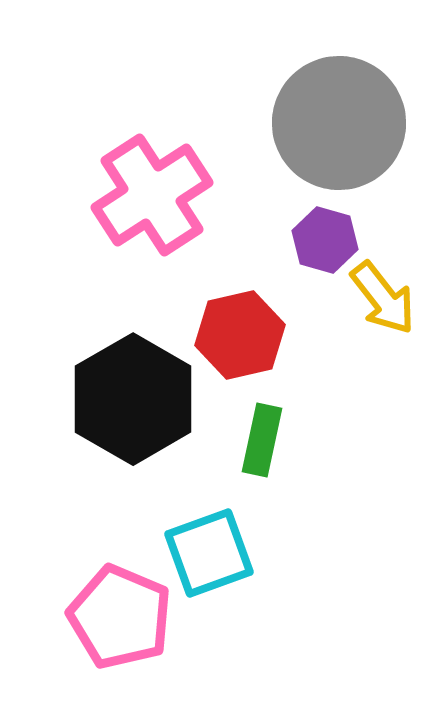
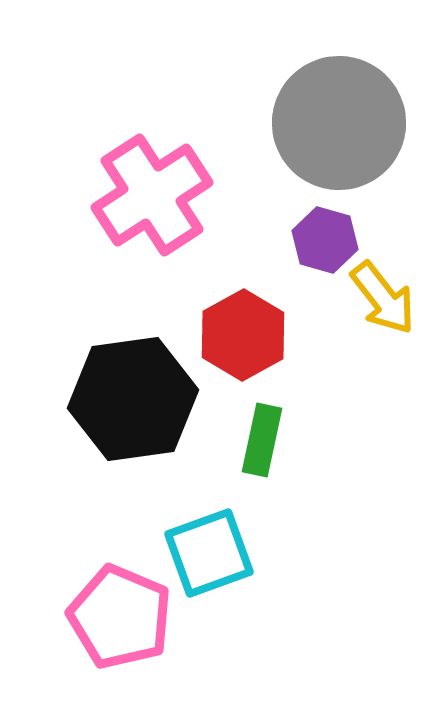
red hexagon: moved 3 px right; rotated 16 degrees counterclockwise
black hexagon: rotated 22 degrees clockwise
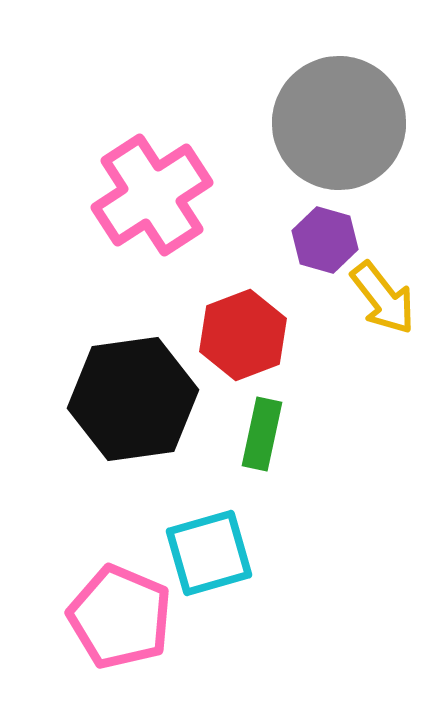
red hexagon: rotated 8 degrees clockwise
green rectangle: moved 6 px up
cyan square: rotated 4 degrees clockwise
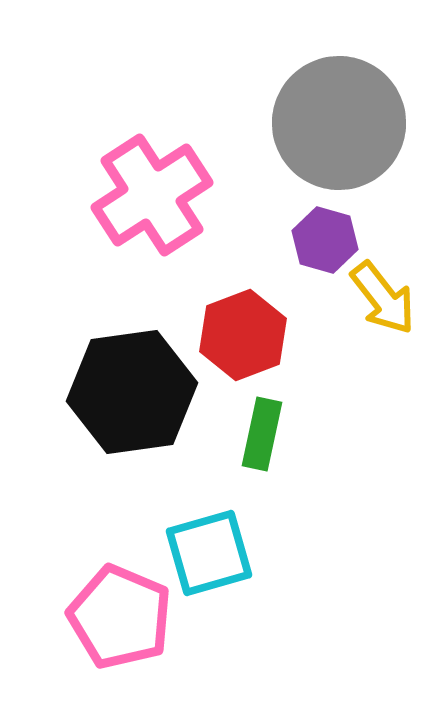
black hexagon: moved 1 px left, 7 px up
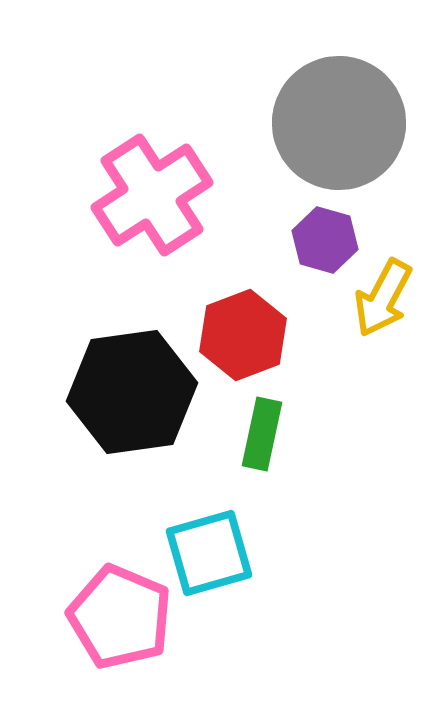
yellow arrow: rotated 66 degrees clockwise
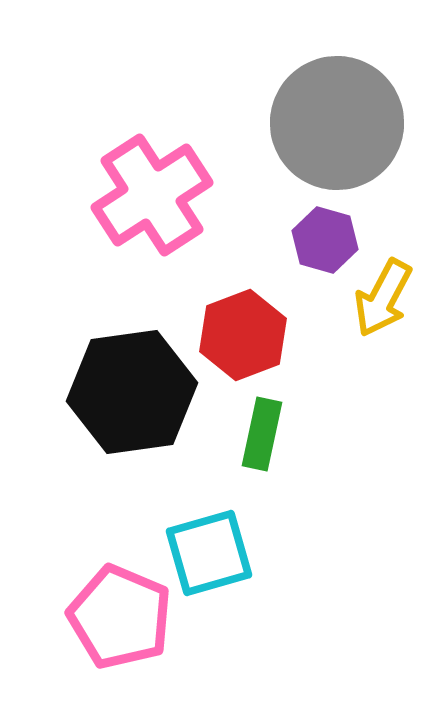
gray circle: moved 2 px left
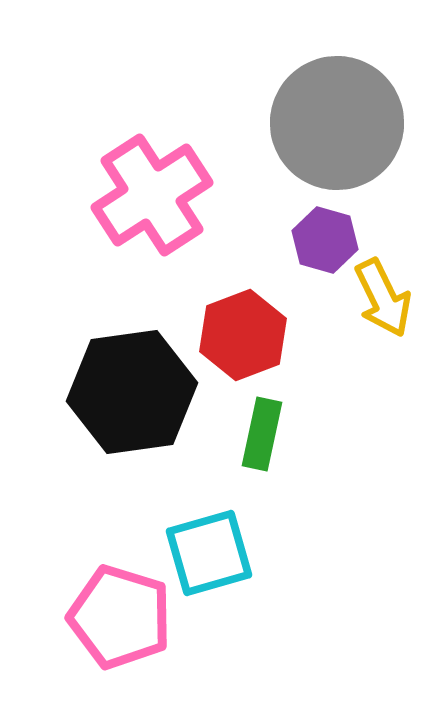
yellow arrow: rotated 54 degrees counterclockwise
pink pentagon: rotated 6 degrees counterclockwise
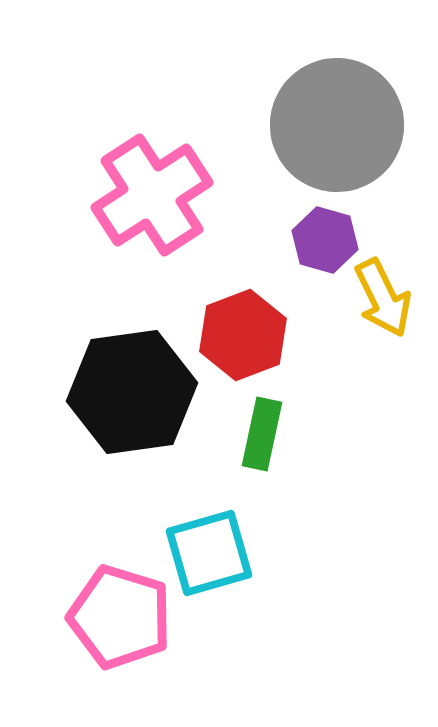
gray circle: moved 2 px down
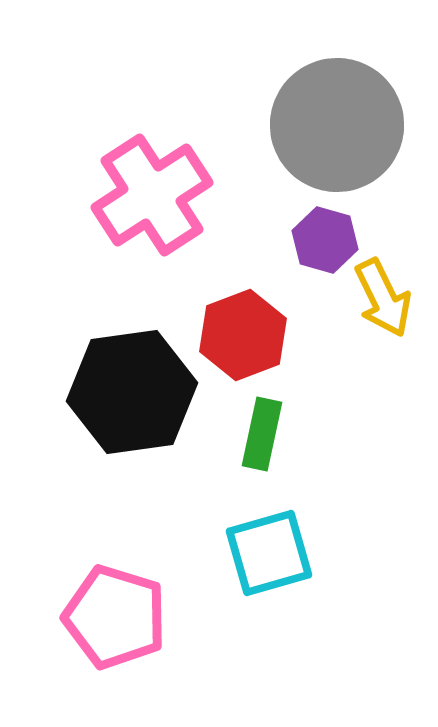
cyan square: moved 60 px right
pink pentagon: moved 5 px left
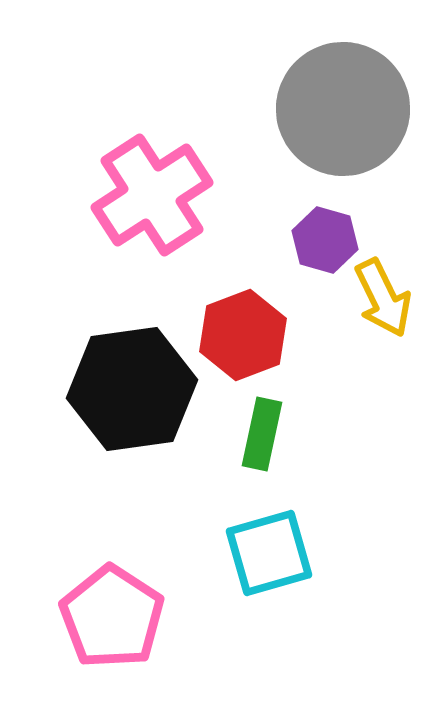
gray circle: moved 6 px right, 16 px up
black hexagon: moved 3 px up
pink pentagon: moved 3 px left; rotated 16 degrees clockwise
